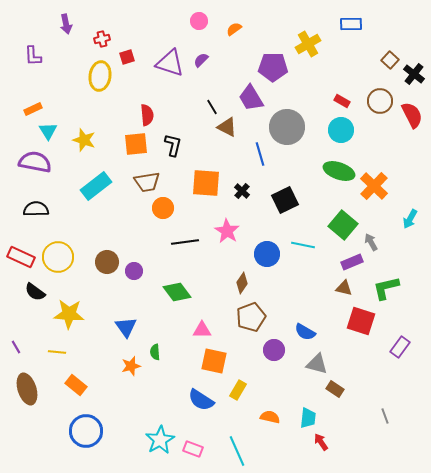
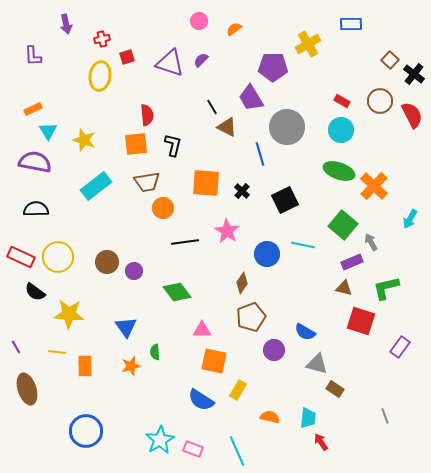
orange rectangle at (76, 385): moved 9 px right, 19 px up; rotated 50 degrees clockwise
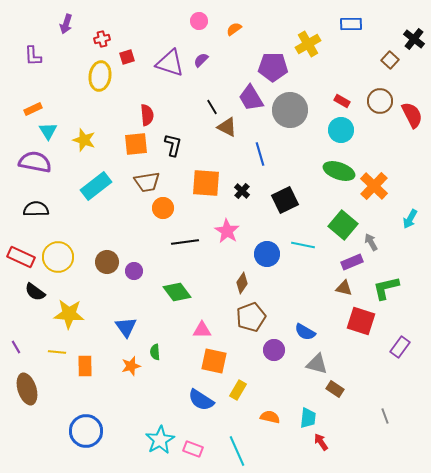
purple arrow at (66, 24): rotated 30 degrees clockwise
black cross at (414, 74): moved 35 px up
gray circle at (287, 127): moved 3 px right, 17 px up
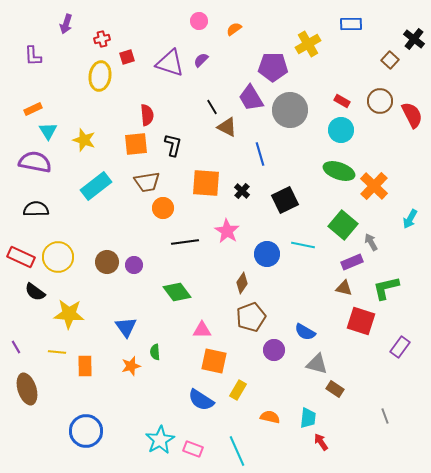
purple circle at (134, 271): moved 6 px up
